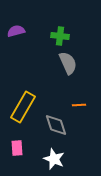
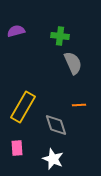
gray semicircle: moved 5 px right
white star: moved 1 px left
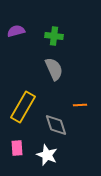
green cross: moved 6 px left
gray semicircle: moved 19 px left, 6 px down
orange line: moved 1 px right
white star: moved 6 px left, 4 px up
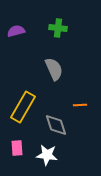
green cross: moved 4 px right, 8 px up
white star: rotated 15 degrees counterclockwise
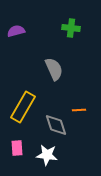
green cross: moved 13 px right
orange line: moved 1 px left, 5 px down
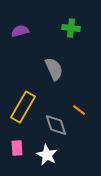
purple semicircle: moved 4 px right
orange line: rotated 40 degrees clockwise
white star: rotated 20 degrees clockwise
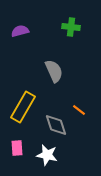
green cross: moved 1 px up
gray semicircle: moved 2 px down
white star: rotated 15 degrees counterclockwise
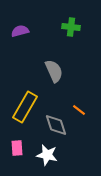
yellow rectangle: moved 2 px right
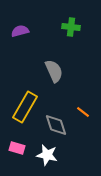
orange line: moved 4 px right, 2 px down
pink rectangle: rotated 70 degrees counterclockwise
